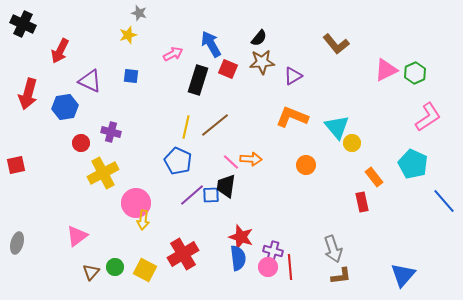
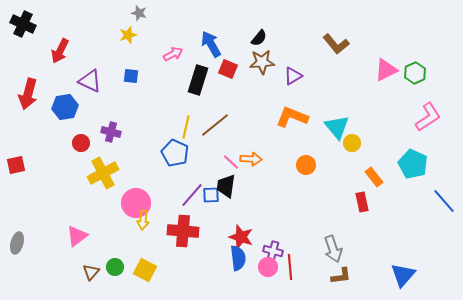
blue pentagon at (178, 161): moved 3 px left, 8 px up
purple line at (192, 195): rotated 8 degrees counterclockwise
red cross at (183, 254): moved 23 px up; rotated 36 degrees clockwise
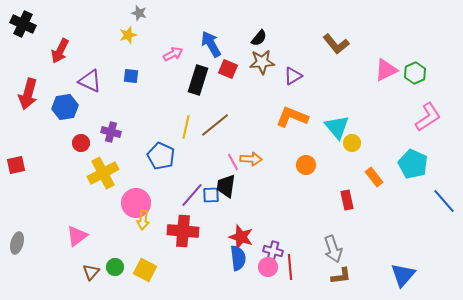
blue pentagon at (175, 153): moved 14 px left, 3 px down
pink line at (231, 162): moved 2 px right; rotated 18 degrees clockwise
red rectangle at (362, 202): moved 15 px left, 2 px up
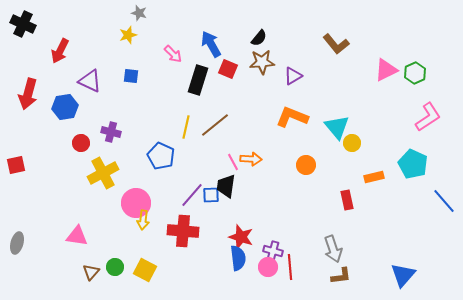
pink arrow at (173, 54): rotated 72 degrees clockwise
orange rectangle at (374, 177): rotated 66 degrees counterclockwise
pink triangle at (77, 236): rotated 45 degrees clockwise
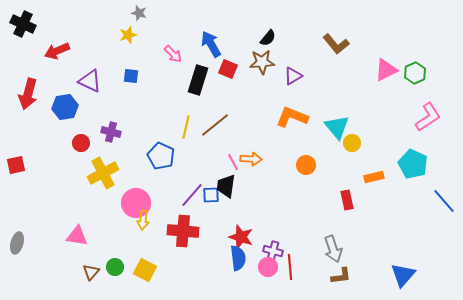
black semicircle at (259, 38): moved 9 px right
red arrow at (60, 51): moved 3 px left; rotated 40 degrees clockwise
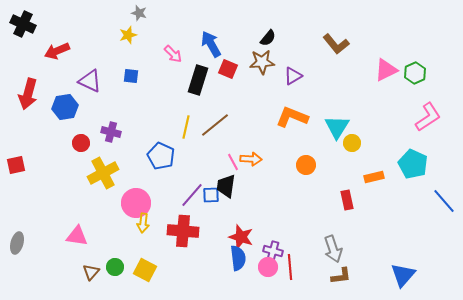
cyan triangle at (337, 127): rotated 12 degrees clockwise
yellow arrow at (143, 220): moved 3 px down
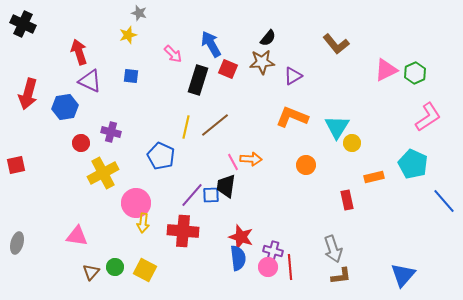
red arrow at (57, 51): moved 22 px right, 1 px down; rotated 95 degrees clockwise
